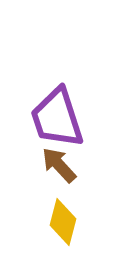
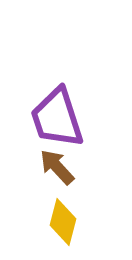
brown arrow: moved 2 px left, 2 px down
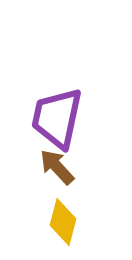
purple trapezoid: rotated 30 degrees clockwise
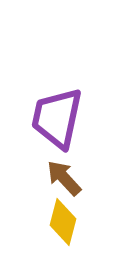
brown arrow: moved 7 px right, 11 px down
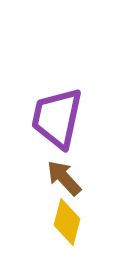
yellow diamond: moved 4 px right
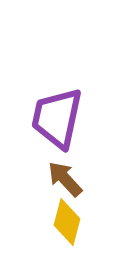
brown arrow: moved 1 px right, 1 px down
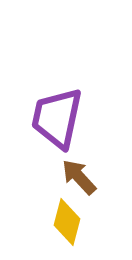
brown arrow: moved 14 px right, 2 px up
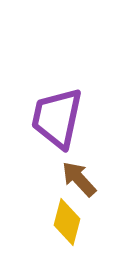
brown arrow: moved 2 px down
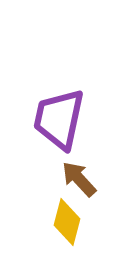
purple trapezoid: moved 2 px right, 1 px down
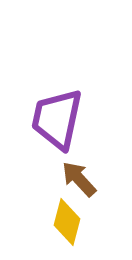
purple trapezoid: moved 2 px left
